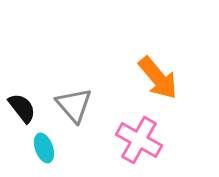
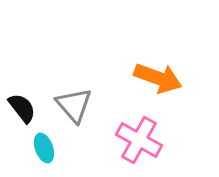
orange arrow: rotated 30 degrees counterclockwise
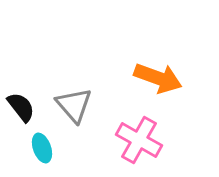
black semicircle: moved 1 px left, 1 px up
cyan ellipse: moved 2 px left
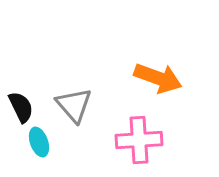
black semicircle: rotated 12 degrees clockwise
pink cross: rotated 33 degrees counterclockwise
cyan ellipse: moved 3 px left, 6 px up
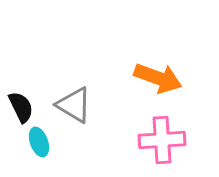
gray triangle: rotated 18 degrees counterclockwise
pink cross: moved 23 px right
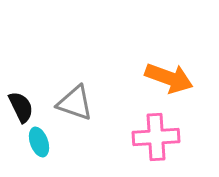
orange arrow: moved 11 px right
gray triangle: moved 1 px right, 2 px up; rotated 12 degrees counterclockwise
pink cross: moved 6 px left, 3 px up
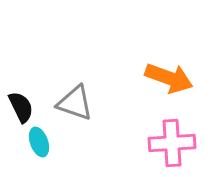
pink cross: moved 16 px right, 6 px down
